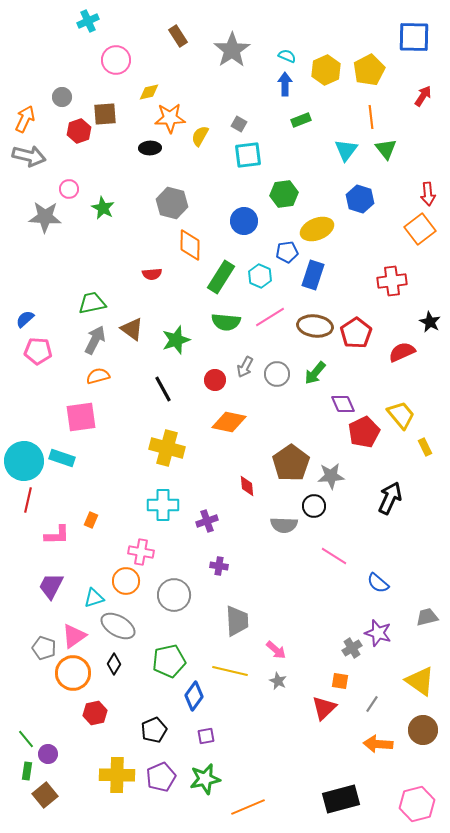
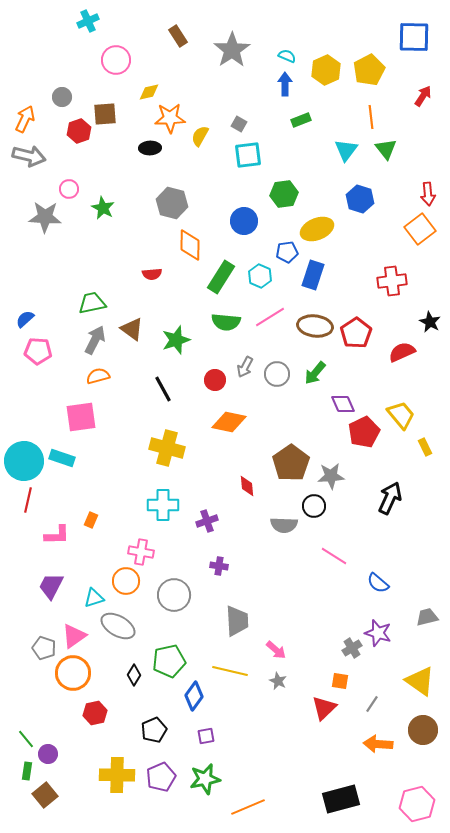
black diamond at (114, 664): moved 20 px right, 11 px down
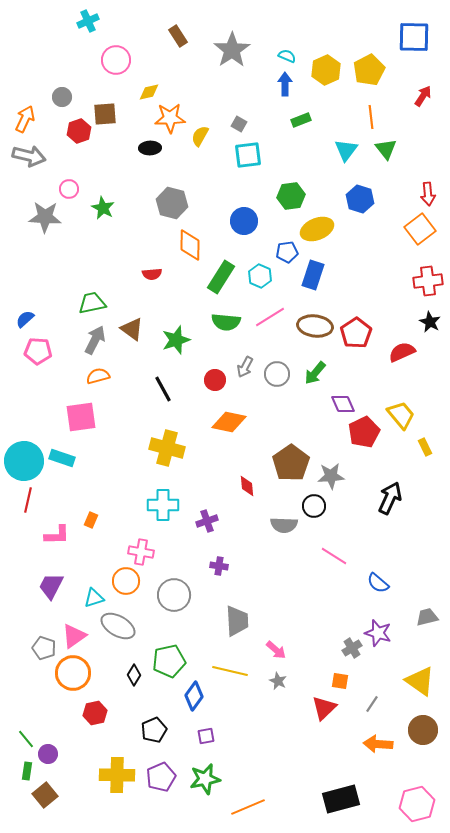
green hexagon at (284, 194): moved 7 px right, 2 px down
red cross at (392, 281): moved 36 px right
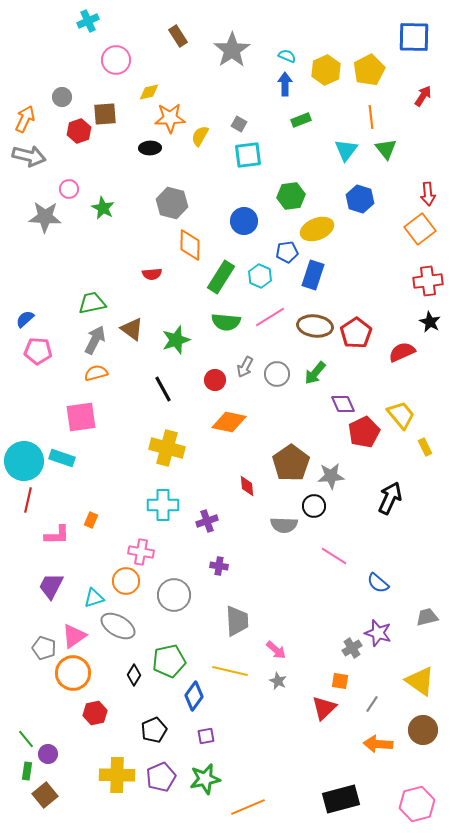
orange semicircle at (98, 376): moved 2 px left, 3 px up
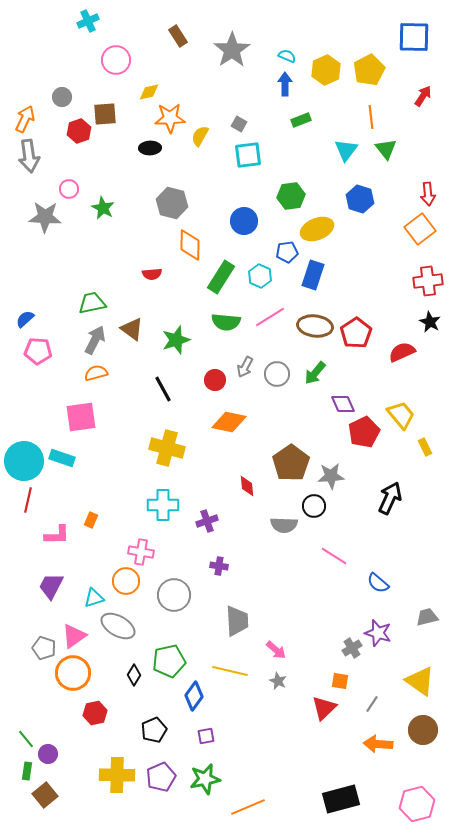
gray arrow at (29, 156): rotated 68 degrees clockwise
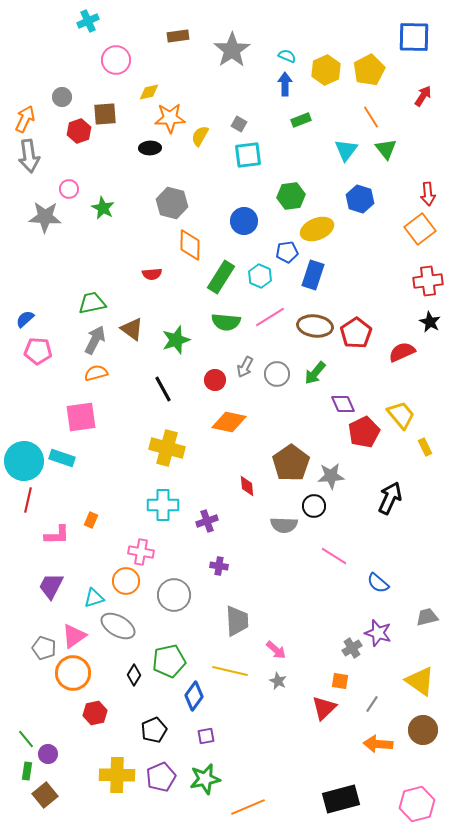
brown rectangle at (178, 36): rotated 65 degrees counterclockwise
orange line at (371, 117): rotated 25 degrees counterclockwise
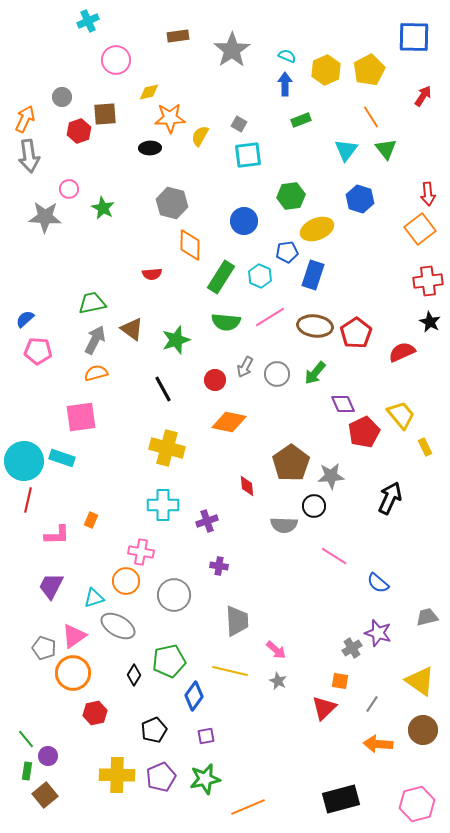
purple circle at (48, 754): moved 2 px down
